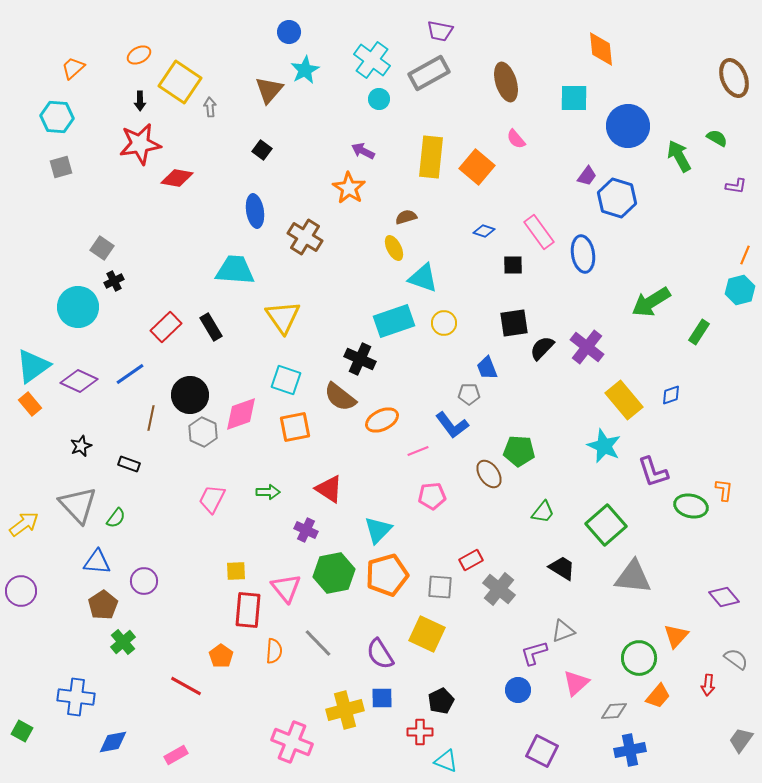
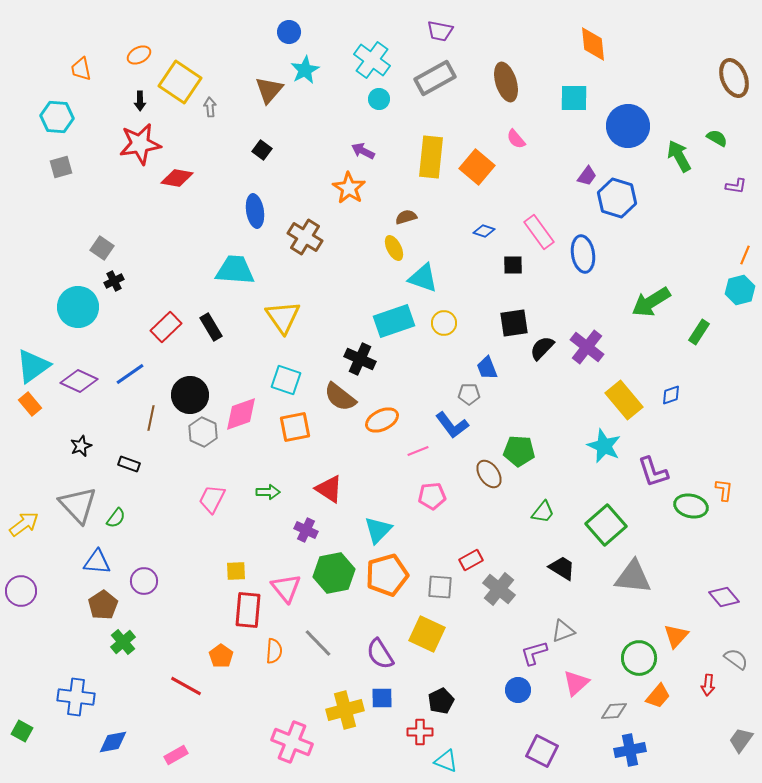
orange diamond at (601, 49): moved 8 px left, 5 px up
orange trapezoid at (73, 68): moved 8 px right, 1 px down; rotated 60 degrees counterclockwise
gray rectangle at (429, 73): moved 6 px right, 5 px down
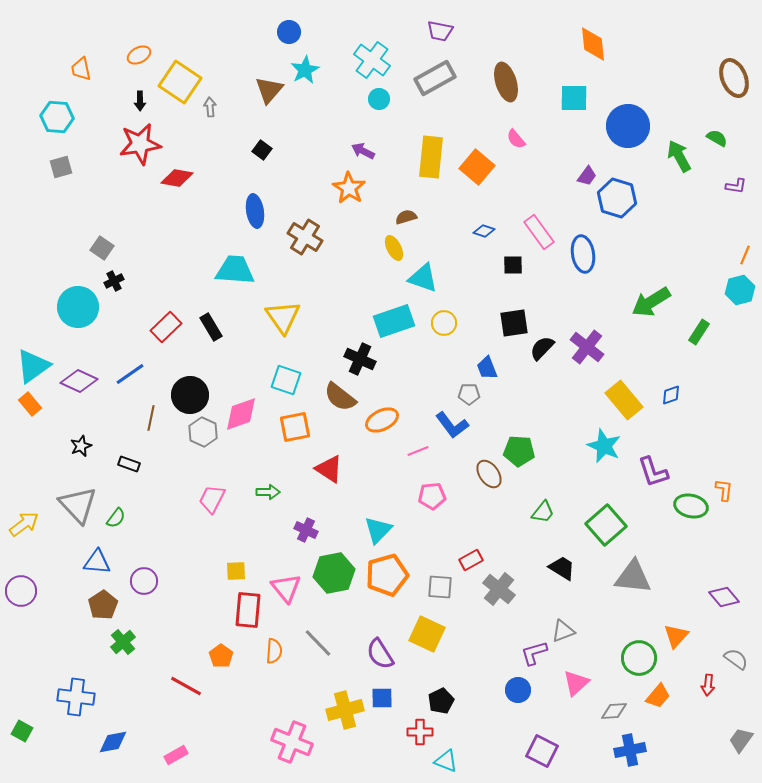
red triangle at (329, 489): moved 20 px up
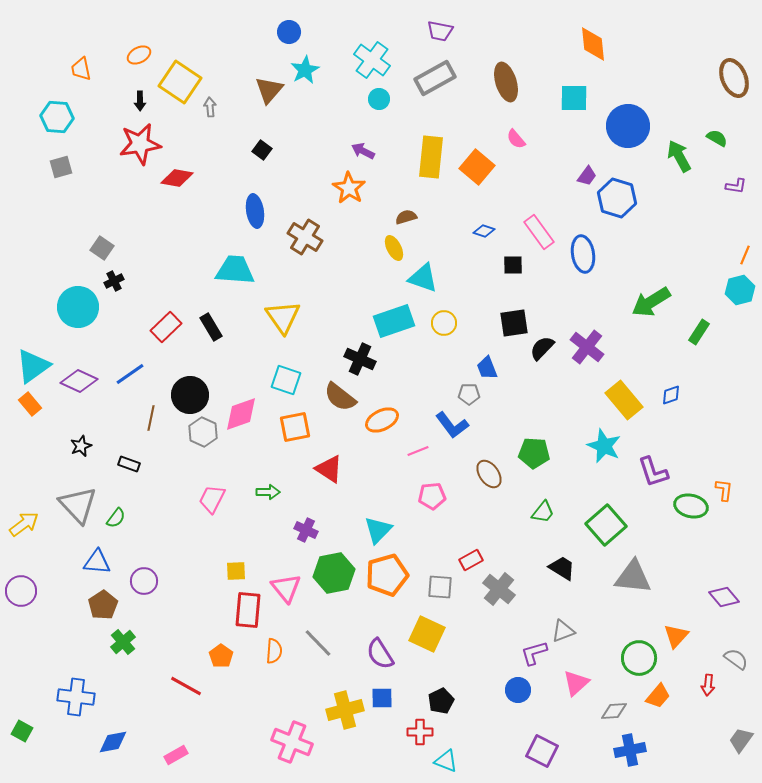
green pentagon at (519, 451): moved 15 px right, 2 px down
